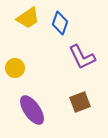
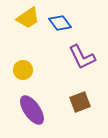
blue diamond: rotated 55 degrees counterclockwise
yellow circle: moved 8 px right, 2 px down
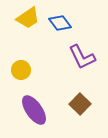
yellow circle: moved 2 px left
brown square: moved 2 px down; rotated 25 degrees counterclockwise
purple ellipse: moved 2 px right
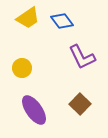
blue diamond: moved 2 px right, 2 px up
yellow circle: moved 1 px right, 2 px up
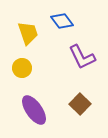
yellow trapezoid: moved 15 px down; rotated 75 degrees counterclockwise
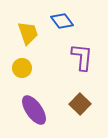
purple L-shape: rotated 148 degrees counterclockwise
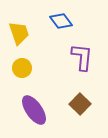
blue diamond: moved 1 px left
yellow trapezoid: moved 9 px left
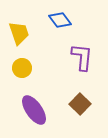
blue diamond: moved 1 px left, 1 px up
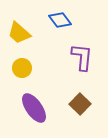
yellow trapezoid: rotated 150 degrees clockwise
purple ellipse: moved 2 px up
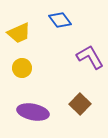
yellow trapezoid: rotated 65 degrees counterclockwise
purple L-shape: moved 8 px right; rotated 36 degrees counterclockwise
purple ellipse: moved 1 px left, 4 px down; rotated 44 degrees counterclockwise
